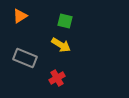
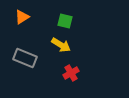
orange triangle: moved 2 px right, 1 px down
red cross: moved 14 px right, 5 px up
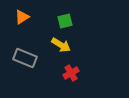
green square: rotated 28 degrees counterclockwise
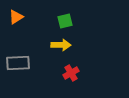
orange triangle: moved 6 px left
yellow arrow: rotated 30 degrees counterclockwise
gray rectangle: moved 7 px left, 5 px down; rotated 25 degrees counterclockwise
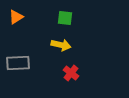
green square: moved 3 px up; rotated 21 degrees clockwise
yellow arrow: rotated 12 degrees clockwise
red cross: rotated 21 degrees counterclockwise
